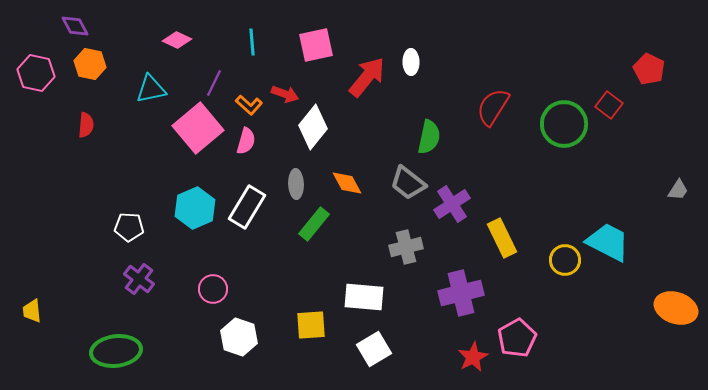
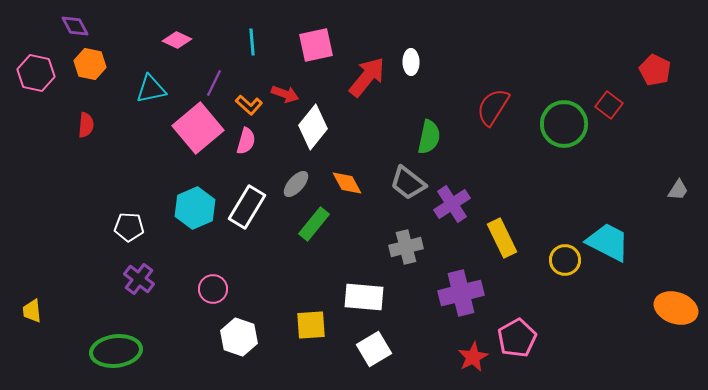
red pentagon at (649, 69): moved 6 px right, 1 px down
gray ellipse at (296, 184): rotated 44 degrees clockwise
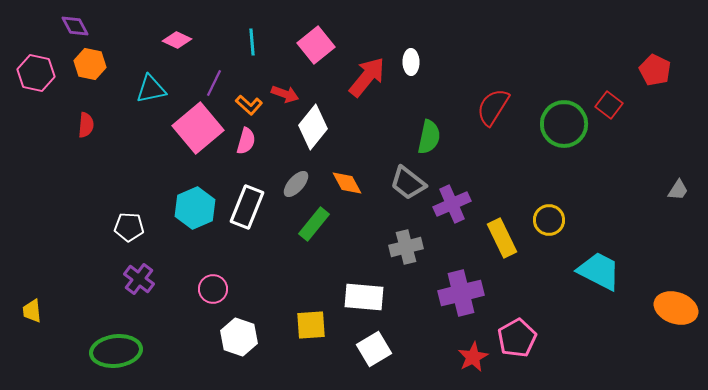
pink square at (316, 45): rotated 27 degrees counterclockwise
purple cross at (452, 204): rotated 9 degrees clockwise
white rectangle at (247, 207): rotated 9 degrees counterclockwise
cyan trapezoid at (608, 242): moved 9 px left, 29 px down
yellow circle at (565, 260): moved 16 px left, 40 px up
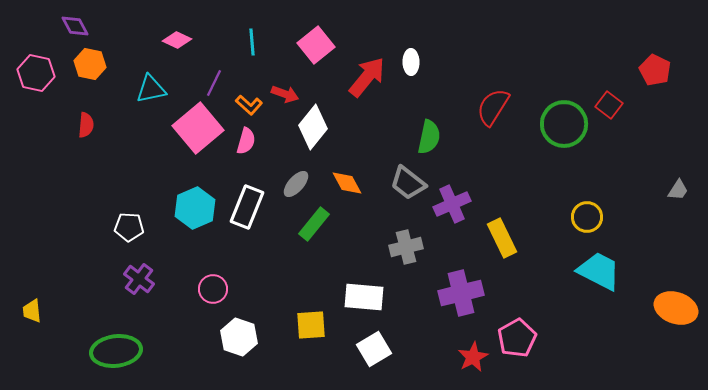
yellow circle at (549, 220): moved 38 px right, 3 px up
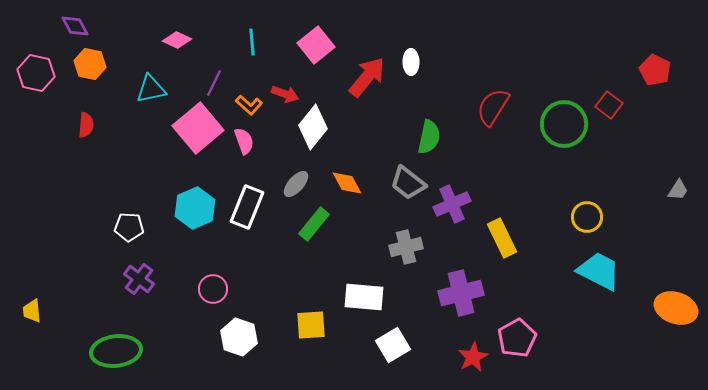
pink semicircle at (246, 141): moved 2 px left; rotated 36 degrees counterclockwise
white square at (374, 349): moved 19 px right, 4 px up
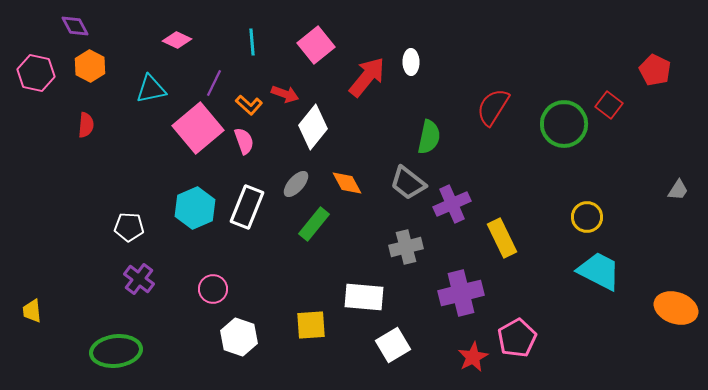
orange hexagon at (90, 64): moved 2 px down; rotated 16 degrees clockwise
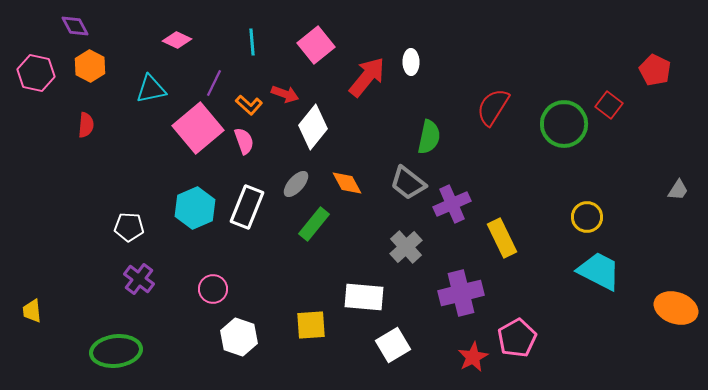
gray cross at (406, 247): rotated 28 degrees counterclockwise
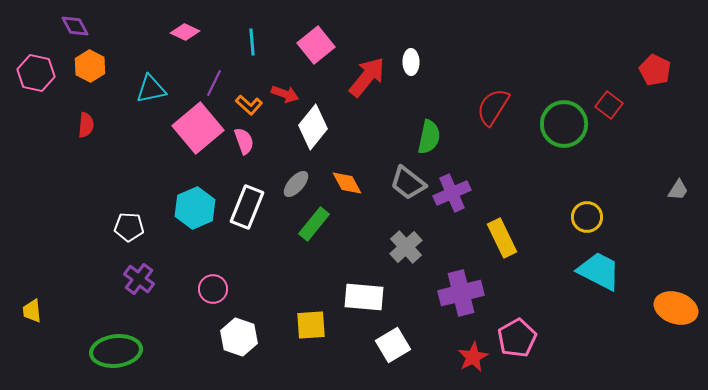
pink diamond at (177, 40): moved 8 px right, 8 px up
purple cross at (452, 204): moved 11 px up
